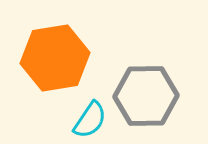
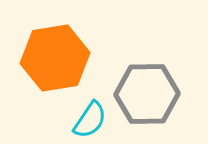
gray hexagon: moved 1 px right, 2 px up
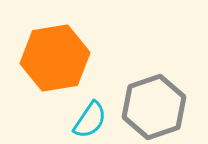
gray hexagon: moved 7 px right, 13 px down; rotated 18 degrees counterclockwise
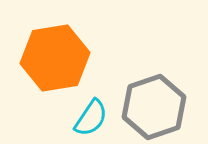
cyan semicircle: moved 1 px right, 2 px up
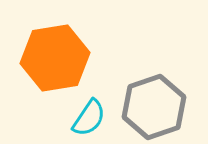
cyan semicircle: moved 2 px left
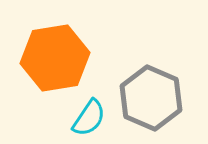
gray hexagon: moved 3 px left, 9 px up; rotated 18 degrees counterclockwise
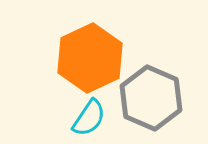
orange hexagon: moved 35 px right; rotated 16 degrees counterclockwise
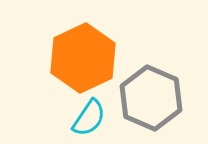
orange hexagon: moved 7 px left
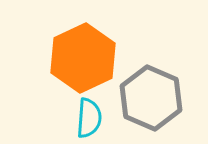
cyan semicircle: rotated 30 degrees counterclockwise
